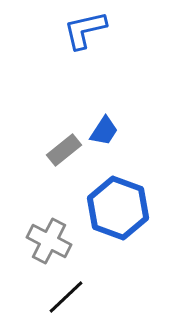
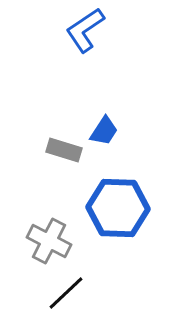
blue L-shape: rotated 21 degrees counterclockwise
gray rectangle: rotated 56 degrees clockwise
blue hexagon: rotated 18 degrees counterclockwise
black line: moved 4 px up
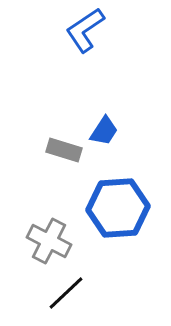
blue hexagon: rotated 6 degrees counterclockwise
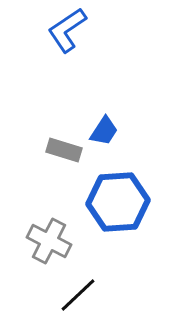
blue L-shape: moved 18 px left
blue hexagon: moved 6 px up
black line: moved 12 px right, 2 px down
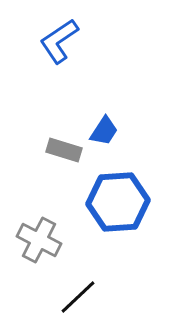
blue L-shape: moved 8 px left, 11 px down
gray cross: moved 10 px left, 1 px up
black line: moved 2 px down
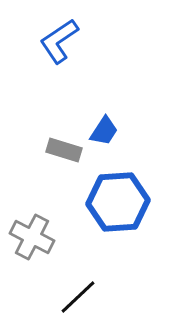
gray cross: moved 7 px left, 3 px up
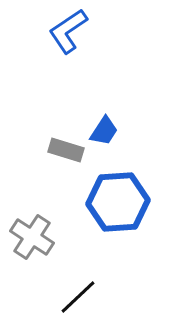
blue L-shape: moved 9 px right, 10 px up
gray rectangle: moved 2 px right
gray cross: rotated 6 degrees clockwise
